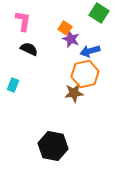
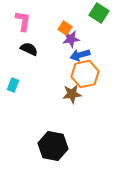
purple star: rotated 30 degrees counterclockwise
blue arrow: moved 10 px left, 4 px down
brown star: moved 2 px left, 1 px down
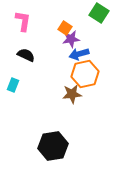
black semicircle: moved 3 px left, 6 px down
blue arrow: moved 1 px left, 1 px up
black hexagon: rotated 20 degrees counterclockwise
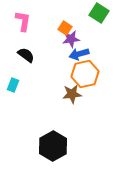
black semicircle: rotated 12 degrees clockwise
black hexagon: rotated 20 degrees counterclockwise
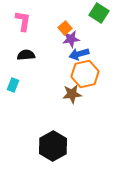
orange square: rotated 16 degrees clockwise
black semicircle: rotated 42 degrees counterclockwise
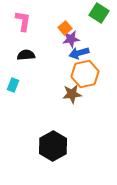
blue arrow: moved 1 px up
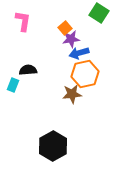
black semicircle: moved 2 px right, 15 px down
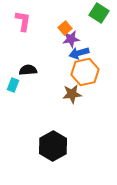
orange hexagon: moved 2 px up
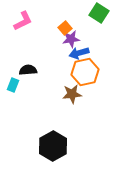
pink L-shape: rotated 55 degrees clockwise
